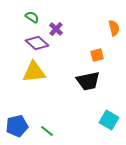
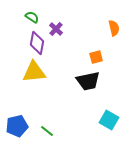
purple diamond: rotated 60 degrees clockwise
orange square: moved 1 px left, 2 px down
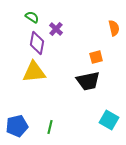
green line: moved 3 px right, 4 px up; rotated 64 degrees clockwise
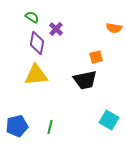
orange semicircle: rotated 112 degrees clockwise
yellow triangle: moved 2 px right, 3 px down
black trapezoid: moved 3 px left, 1 px up
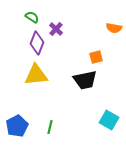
purple diamond: rotated 10 degrees clockwise
blue pentagon: rotated 15 degrees counterclockwise
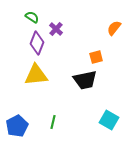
orange semicircle: rotated 119 degrees clockwise
green line: moved 3 px right, 5 px up
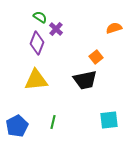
green semicircle: moved 8 px right
orange semicircle: rotated 35 degrees clockwise
orange square: rotated 24 degrees counterclockwise
yellow triangle: moved 5 px down
cyan square: rotated 36 degrees counterclockwise
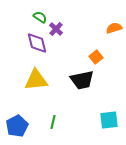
purple diamond: rotated 35 degrees counterclockwise
black trapezoid: moved 3 px left
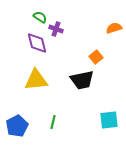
purple cross: rotated 24 degrees counterclockwise
